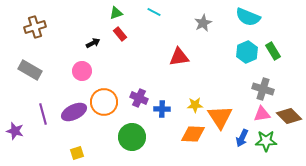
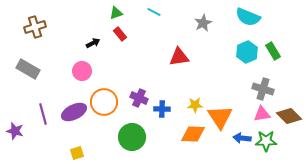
gray rectangle: moved 2 px left, 1 px up
blue arrow: rotated 72 degrees clockwise
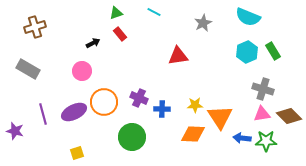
red triangle: moved 1 px left, 1 px up
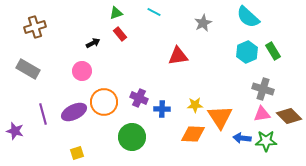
cyan semicircle: rotated 20 degrees clockwise
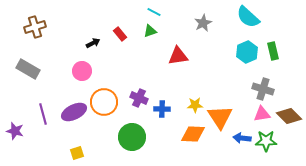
green triangle: moved 34 px right, 18 px down
green rectangle: rotated 18 degrees clockwise
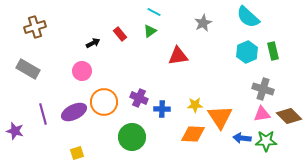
green triangle: rotated 16 degrees counterclockwise
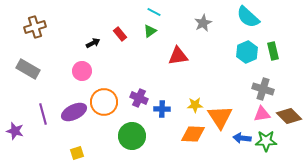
green circle: moved 1 px up
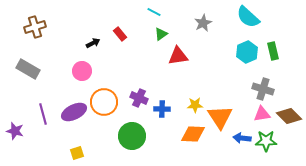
green triangle: moved 11 px right, 3 px down
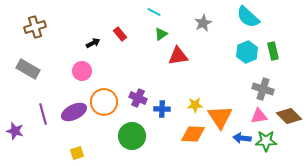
purple cross: moved 1 px left
pink triangle: moved 3 px left, 2 px down
